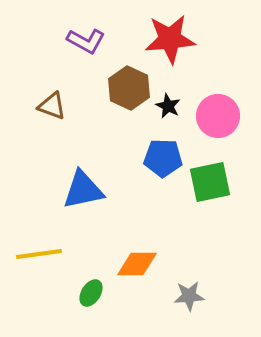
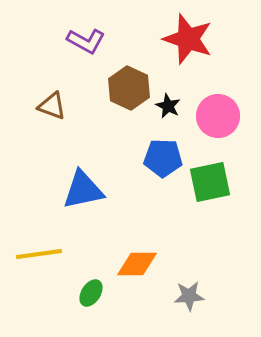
red star: moved 18 px right; rotated 24 degrees clockwise
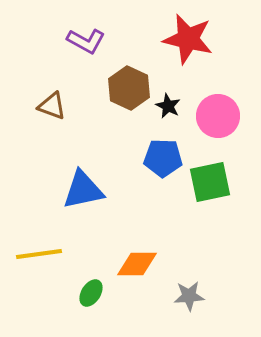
red star: rotated 6 degrees counterclockwise
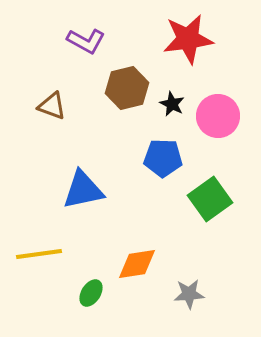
red star: rotated 21 degrees counterclockwise
brown hexagon: moved 2 px left; rotated 21 degrees clockwise
black star: moved 4 px right, 2 px up
green square: moved 17 px down; rotated 24 degrees counterclockwise
orange diamond: rotated 9 degrees counterclockwise
gray star: moved 2 px up
